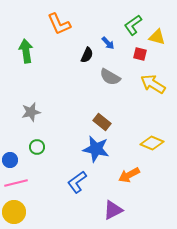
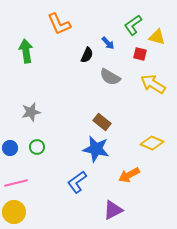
blue circle: moved 12 px up
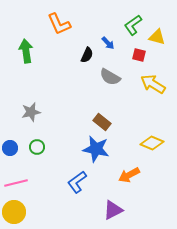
red square: moved 1 px left, 1 px down
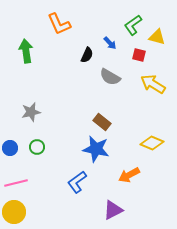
blue arrow: moved 2 px right
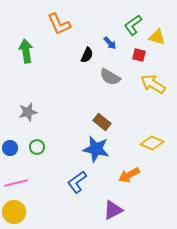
gray star: moved 3 px left
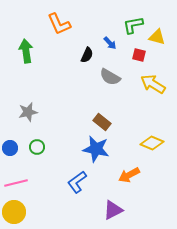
green L-shape: rotated 25 degrees clockwise
